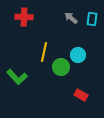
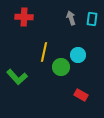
gray arrow: rotated 32 degrees clockwise
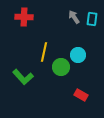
gray arrow: moved 3 px right, 1 px up; rotated 16 degrees counterclockwise
green L-shape: moved 6 px right
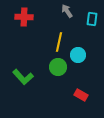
gray arrow: moved 7 px left, 6 px up
yellow line: moved 15 px right, 10 px up
green circle: moved 3 px left
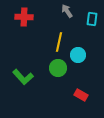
green circle: moved 1 px down
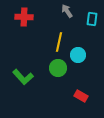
red rectangle: moved 1 px down
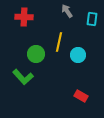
green circle: moved 22 px left, 14 px up
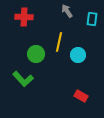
green L-shape: moved 2 px down
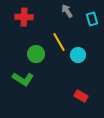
cyan rectangle: rotated 24 degrees counterclockwise
yellow line: rotated 42 degrees counterclockwise
green L-shape: rotated 15 degrees counterclockwise
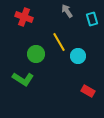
red cross: rotated 18 degrees clockwise
cyan circle: moved 1 px down
red rectangle: moved 7 px right, 5 px up
